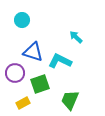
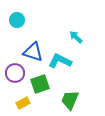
cyan circle: moved 5 px left
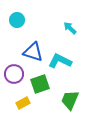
cyan arrow: moved 6 px left, 9 px up
purple circle: moved 1 px left, 1 px down
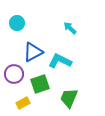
cyan circle: moved 3 px down
blue triangle: rotated 45 degrees counterclockwise
green trapezoid: moved 1 px left, 2 px up
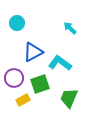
cyan L-shape: moved 2 px down; rotated 10 degrees clockwise
purple circle: moved 4 px down
yellow rectangle: moved 3 px up
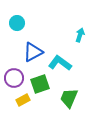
cyan arrow: moved 10 px right, 7 px down; rotated 64 degrees clockwise
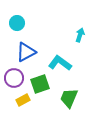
blue triangle: moved 7 px left
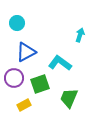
yellow rectangle: moved 1 px right, 5 px down
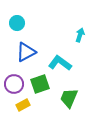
purple circle: moved 6 px down
yellow rectangle: moved 1 px left
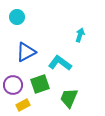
cyan circle: moved 6 px up
purple circle: moved 1 px left, 1 px down
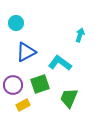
cyan circle: moved 1 px left, 6 px down
